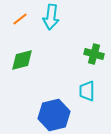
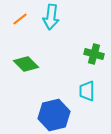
green diamond: moved 4 px right, 4 px down; rotated 60 degrees clockwise
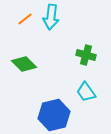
orange line: moved 5 px right
green cross: moved 8 px left, 1 px down
green diamond: moved 2 px left
cyan trapezoid: moved 1 px left, 1 px down; rotated 35 degrees counterclockwise
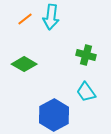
green diamond: rotated 15 degrees counterclockwise
blue hexagon: rotated 16 degrees counterclockwise
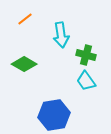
cyan arrow: moved 10 px right, 18 px down; rotated 15 degrees counterclockwise
cyan trapezoid: moved 11 px up
blue hexagon: rotated 20 degrees clockwise
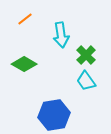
green cross: rotated 30 degrees clockwise
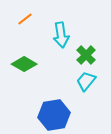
cyan trapezoid: rotated 75 degrees clockwise
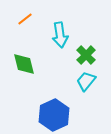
cyan arrow: moved 1 px left
green diamond: rotated 45 degrees clockwise
blue hexagon: rotated 16 degrees counterclockwise
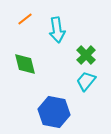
cyan arrow: moved 3 px left, 5 px up
green diamond: moved 1 px right
blue hexagon: moved 3 px up; rotated 24 degrees counterclockwise
